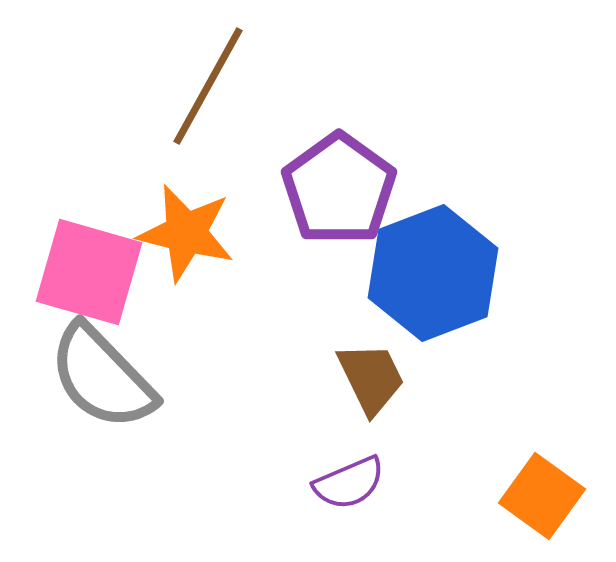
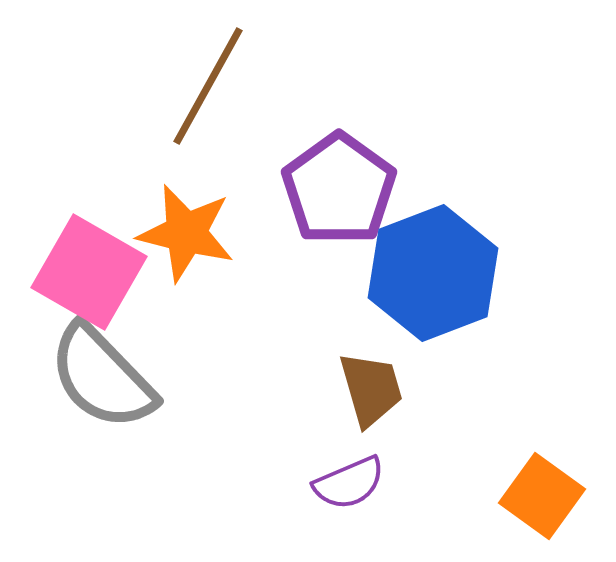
pink square: rotated 14 degrees clockwise
brown trapezoid: moved 11 px down; rotated 10 degrees clockwise
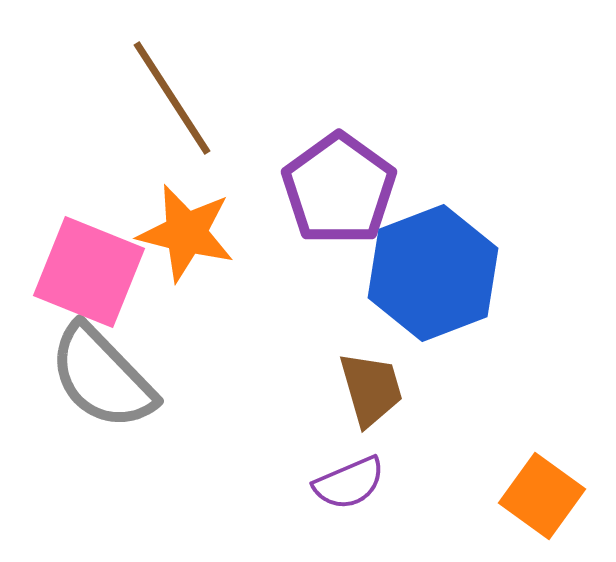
brown line: moved 36 px left, 12 px down; rotated 62 degrees counterclockwise
pink square: rotated 8 degrees counterclockwise
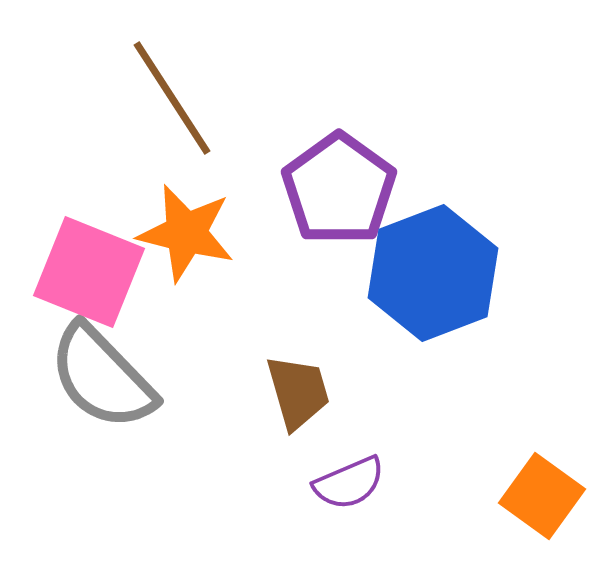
brown trapezoid: moved 73 px left, 3 px down
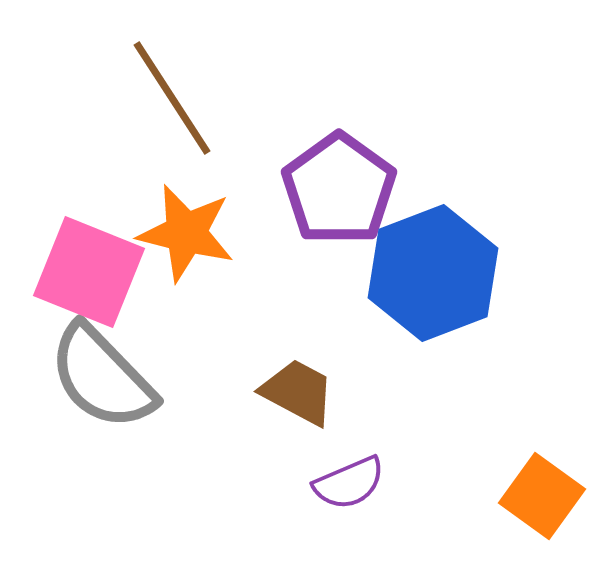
brown trapezoid: rotated 46 degrees counterclockwise
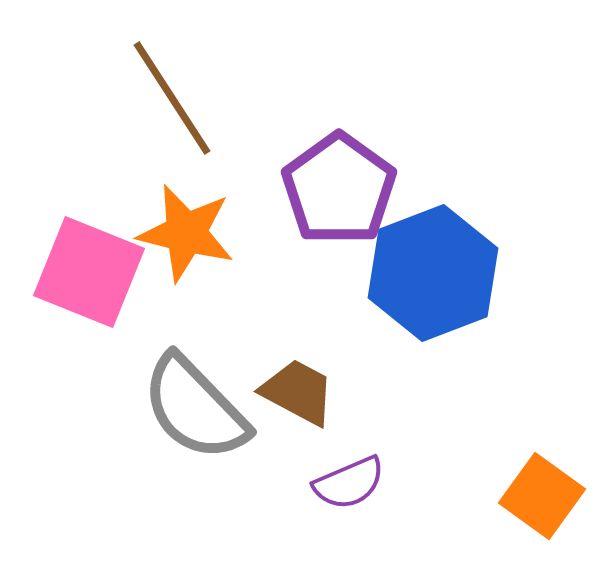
gray semicircle: moved 93 px right, 31 px down
